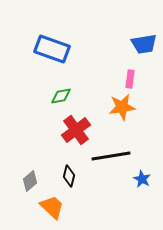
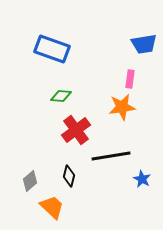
green diamond: rotated 15 degrees clockwise
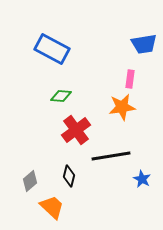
blue rectangle: rotated 8 degrees clockwise
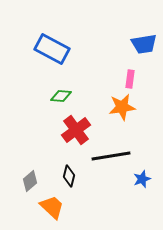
blue star: rotated 24 degrees clockwise
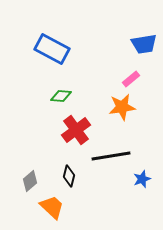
pink rectangle: moved 1 px right; rotated 42 degrees clockwise
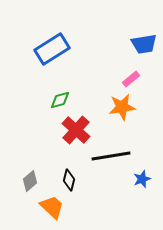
blue rectangle: rotated 60 degrees counterclockwise
green diamond: moved 1 px left, 4 px down; rotated 20 degrees counterclockwise
red cross: rotated 12 degrees counterclockwise
black diamond: moved 4 px down
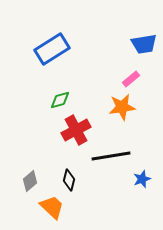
red cross: rotated 20 degrees clockwise
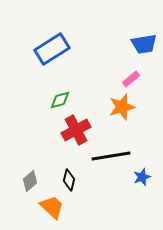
orange star: rotated 8 degrees counterclockwise
blue star: moved 2 px up
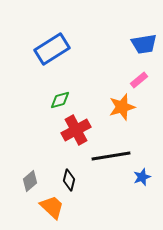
pink rectangle: moved 8 px right, 1 px down
